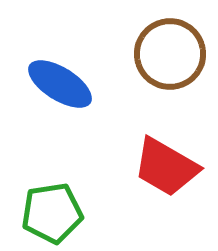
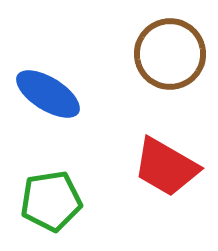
blue ellipse: moved 12 px left, 10 px down
green pentagon: moved 1 px left, 12 px up
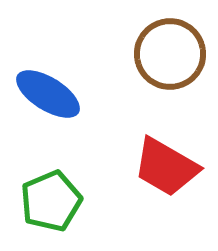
green pentagon: rotated 14 degrees counterclockwise
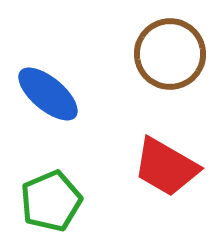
blue ellipse: rotated 8 degrees clockwise
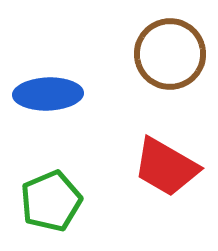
blue ellipse: rotated 42 degrees counterclockwise
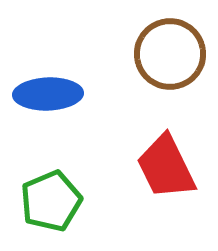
red trapezoid: rotated 34 degrees clockwise
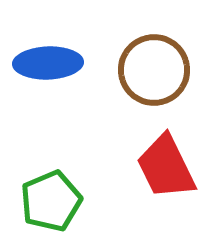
brown circle: moved 16 px left, 16 px down
blue ellipse: moved 31 px up
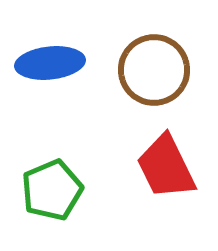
blue ellipse: moved 2 px right; rotated 4 degrees counterclockwise
green pentagon: moved 1 px right, 11 px up
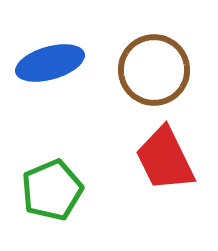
blue ellipse: rotated 10 degrees counterclockwise
red trapezoid: moved 1 px left, 8 px up
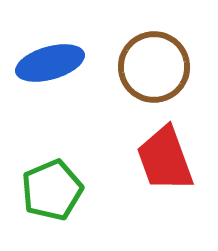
brown circle: moved 3 px up
red trapezoid: rotated 6 degrees clockwise
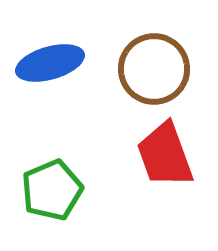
brown circle: moved 2 px down
red trapezoid: moved 4 px up
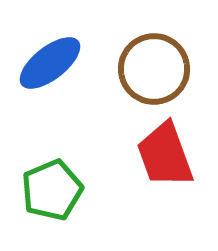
blue ellipse: rotated 22 degrees counterclockwise
